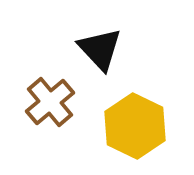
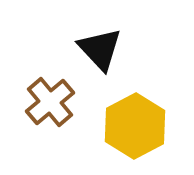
yellow hexagon: rotated 6 degrees clockwise
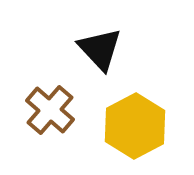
brown cross: moved 8 px down; rotated 9 degrees counterclockwise
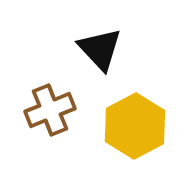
brown cross: rotated 27 degrees clockwise
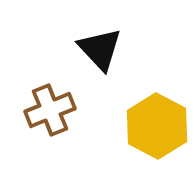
yellow hexagon: moved 22 px right; rotated 4 degrees counterclockwise
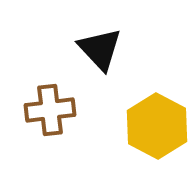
brown cross: rotated 15 degrees clockwise
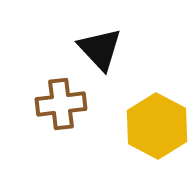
brown cross: moved 11 px right, 6 px up
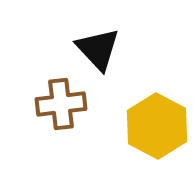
black triangle: moved 2 px left
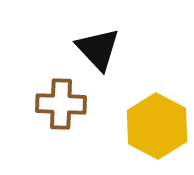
brown cross: rotated 9 degrees clockwise
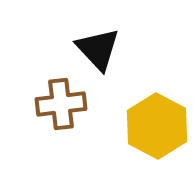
brown cross: rotated 9 degrees counterclockwise
